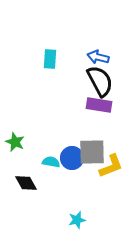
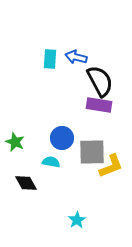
blue arrow: moved 22 px left
blue circle: moved 10 px left, 20 px up
cyan star: rotated 18 degrees counterclockwise
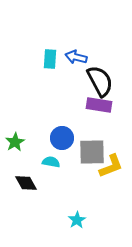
green star: rotated 18 degrees clockwise
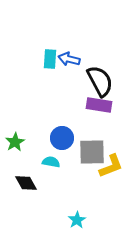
blue arrow: moved 7 px left, 2 px down
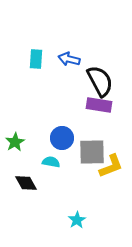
cyan rectangle: moved 14 px left
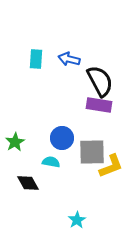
black diamond: moved 2 px right
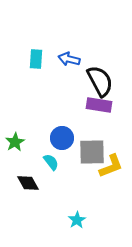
cyan semicircle: rotated 42 degrees clockwise
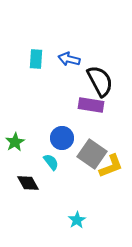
purple rectangle: moved 8 px left
gray square: moved 2 px down; rotated 36 degrees clockwise
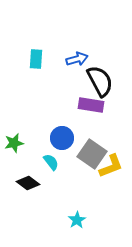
blue arrow: moved 8 px right; rotated 150 degrees clockwise
green star: moved 1 px left, 1 px down; rotated 18 degrees clockwise
black diamond: rotated 25 degrees counterclockwise
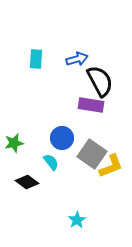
black diamond: moved 1 px left, 1 px up
